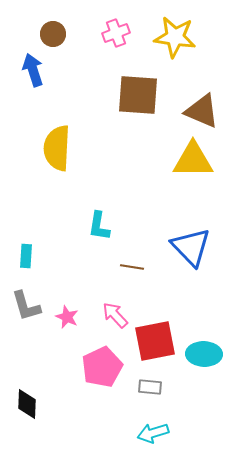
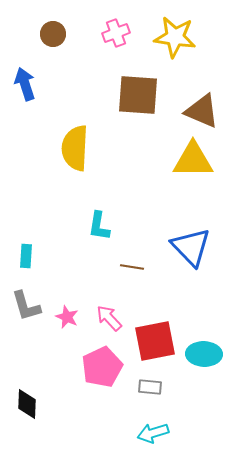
blue arrow: moved 8 px left, 14 px down
yellow semicircle: moved 18 px right
pink arrow: moved 6 px left, 3 px down
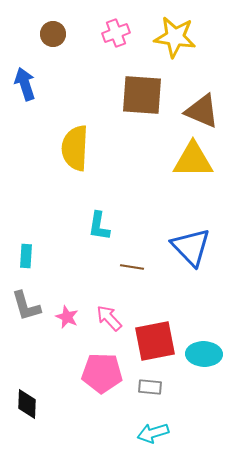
brown square: moved 4 px right
pink pentagon: moved 6 px down; rotated 27 degrees clockwise
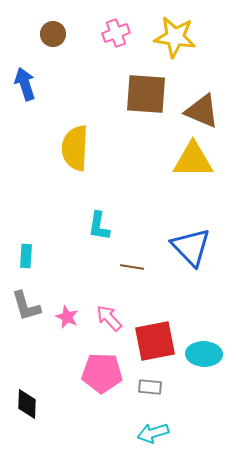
brown square: moved 4 px right, 1 px up
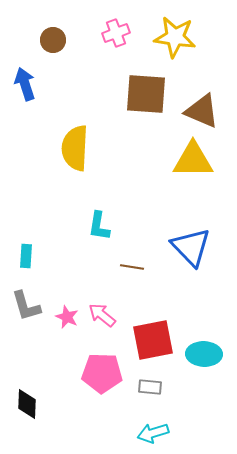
brown circle: moved 6 px down
pink arrow: moved 7 px left, 3 px up; rotated 8 degrees counterclockwise
red square: moved 2 px left, 1 px up
